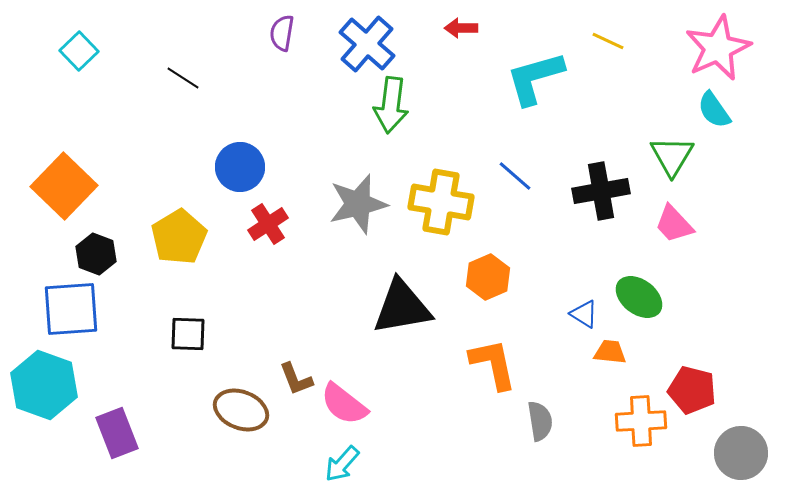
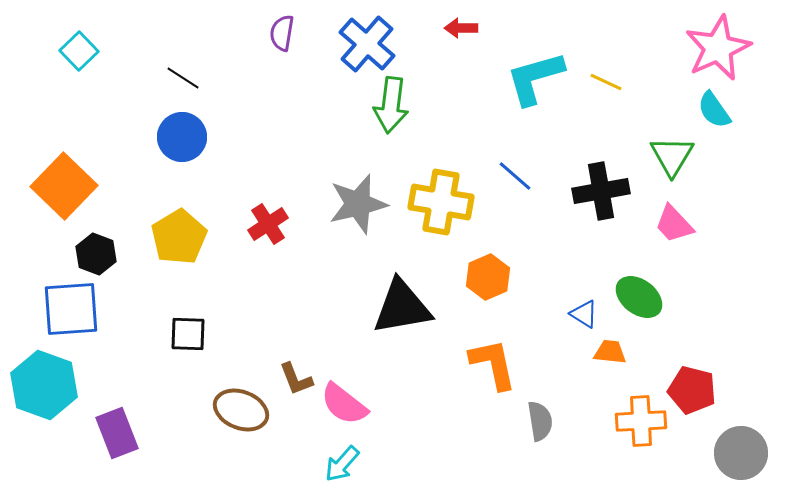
yellow line: moved 2 px left, 41 px down
blue circle: moved 58 px left, 30 px up
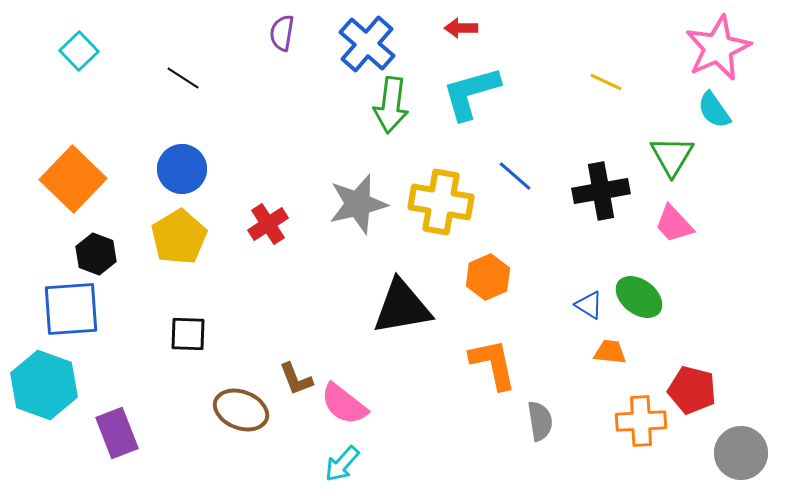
cyan L-shape: moved 64 px left, 15 px down
blue circle: moved 32 px down
orange square: moved 9 px right, 7 px up
blue triangle: moved 5 px right, 9 px up
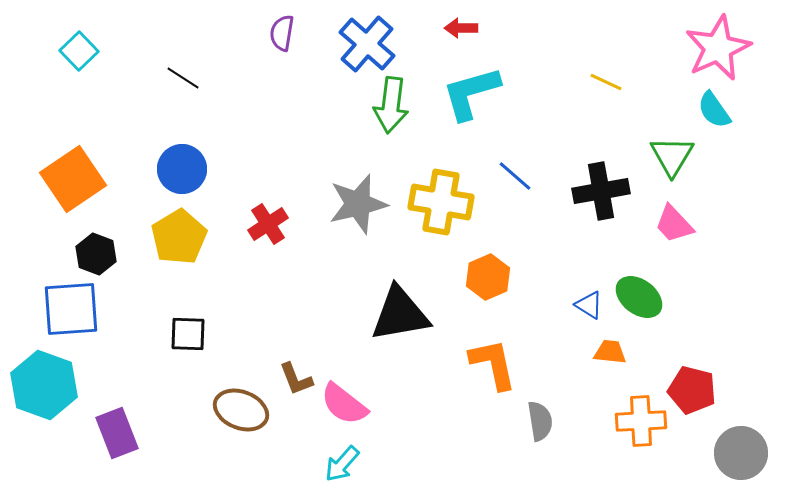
orange square: rotated 12 degrees clockwise
black triangle: moved 2 px left, 7 px down
